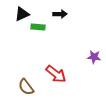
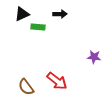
red arrow: moved 1 px right, 7 px down
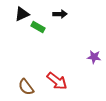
green rectangle: rotated 24 degrees clockwise
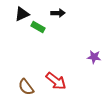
black arrow: moved 2 px left, 1 px up
red arrow: moved 1 px left
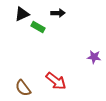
brown semicircle: moved 3 px left, 1 px down
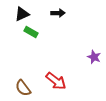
green rectangle: moved 7 px left, 5 px down
purple star: rotated 16 degrees clockwise
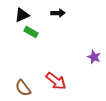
black triangle: moved 1 px down
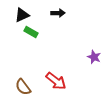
brown semicircle: moved 1 px up
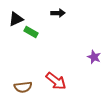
black triangle: moved 6 px left, 4 px down
brown semicircle: rotated 60 degrees counterclockwise
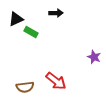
black arrow: moved 2 px left
brown semicircle: moved 2 px right
